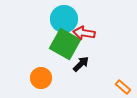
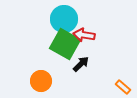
red arrow: moved 2 px down
orange circle: moved 3 px down
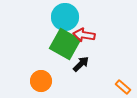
cyan circle: moved 1 px right, 2 px up
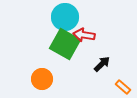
black arrow: moved 21 px right
orange circle: moved 1 px right, 2 px up
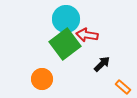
cyan circle: moved 1 px right, 2 px down
red arrow: moved 3 px right
green square: rotated 24 degrees clockwise
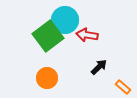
cyan circle: moved 1 px left, 1 px down
green square: moved 17 px left, 8 px up
black arrow: moved 3 px left, 3 px down
orange circle: moved 5 px right, 1 px up
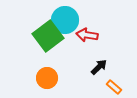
orange rectangle: moved 9 px left
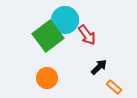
red arrow: rotated 135 degrees counterclockwise
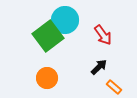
red arrow: moved 16 px right
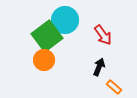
green square: moved 1 px left
black arrow: rotated 24 degrees counterclockwise
orange circle: moved 3 px left, 18 px up
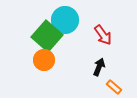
green square: rotated 12 degrees counterclockwise
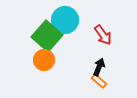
orange rectangle: moved 15 px left, 6 px up
